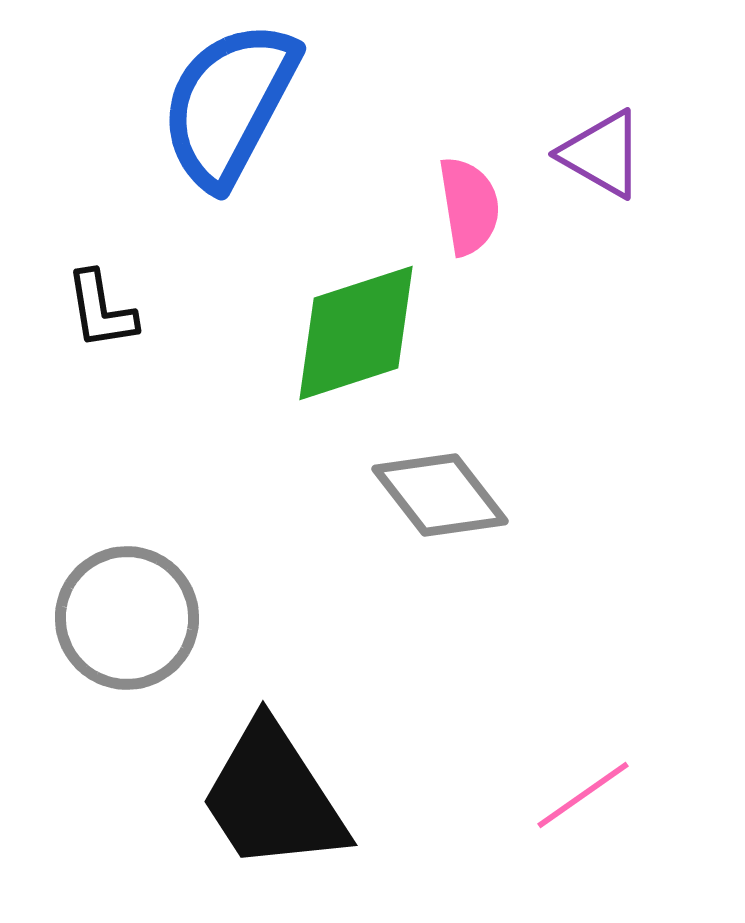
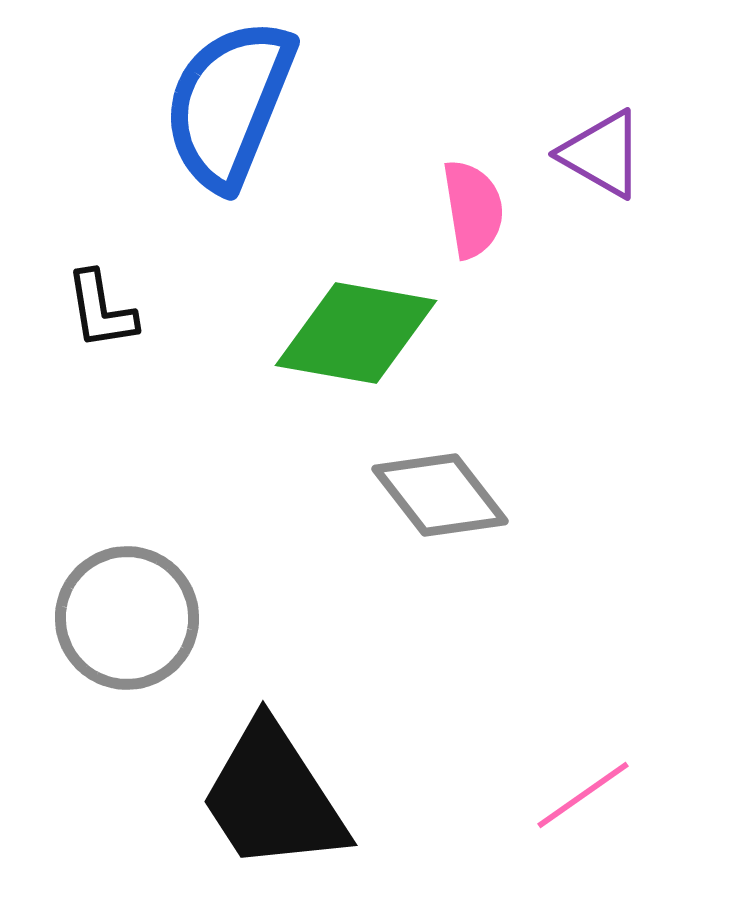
blue semicircle: rotated 6 degrees counterclockwise
pink semicircle: moved 4 px right, 3 px down
green diamond: rotated 28 degrees clockwise
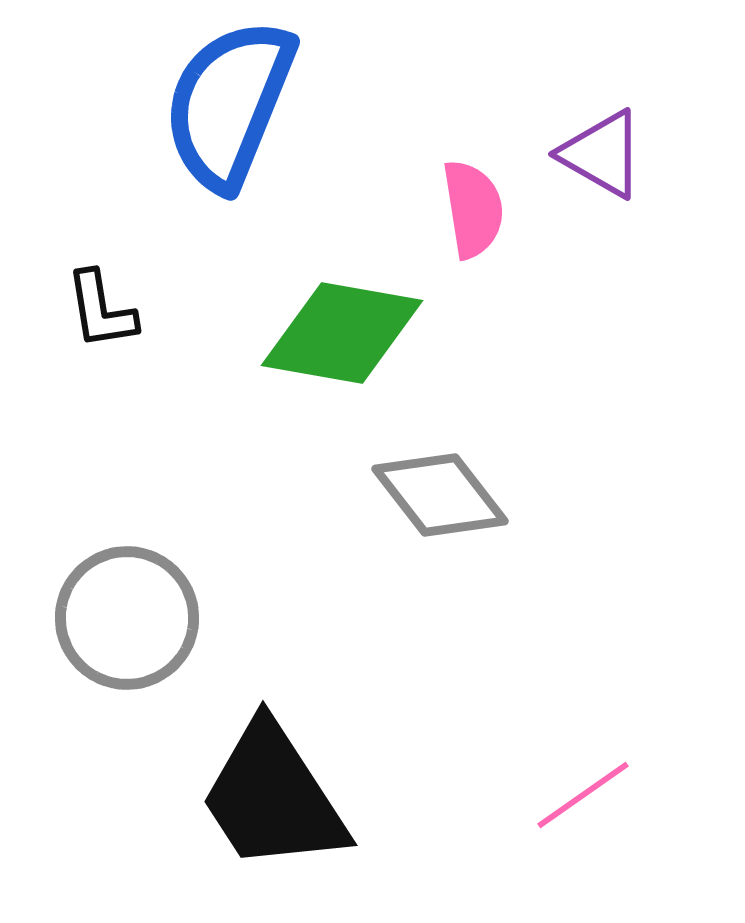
green diamond: moved 14 px left
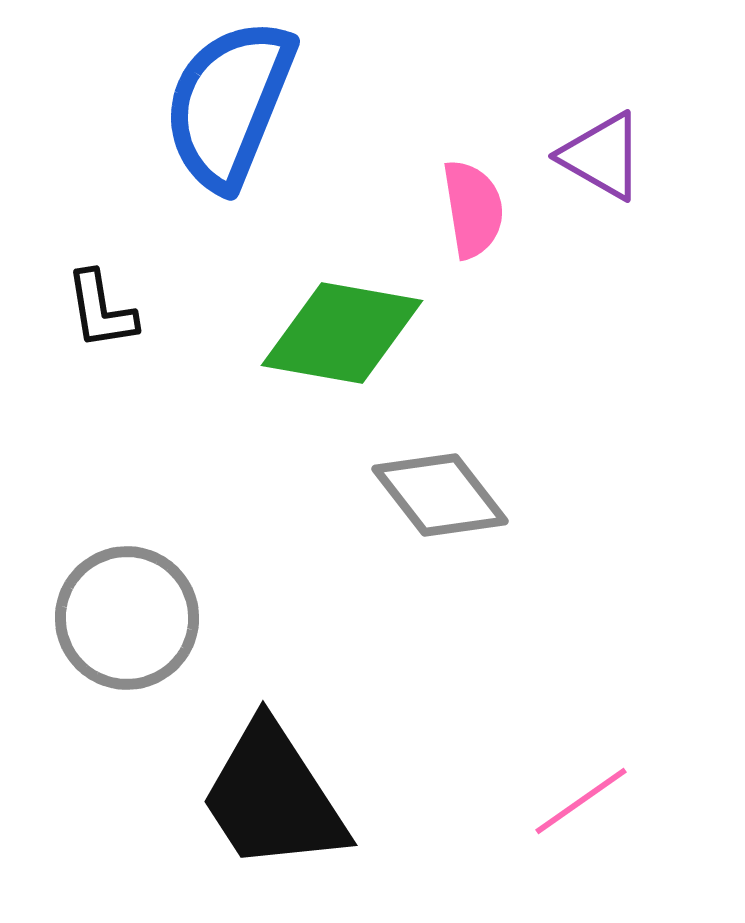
purple triangle: moved 2 px down
pink line: moved 2 px left, 6 px down
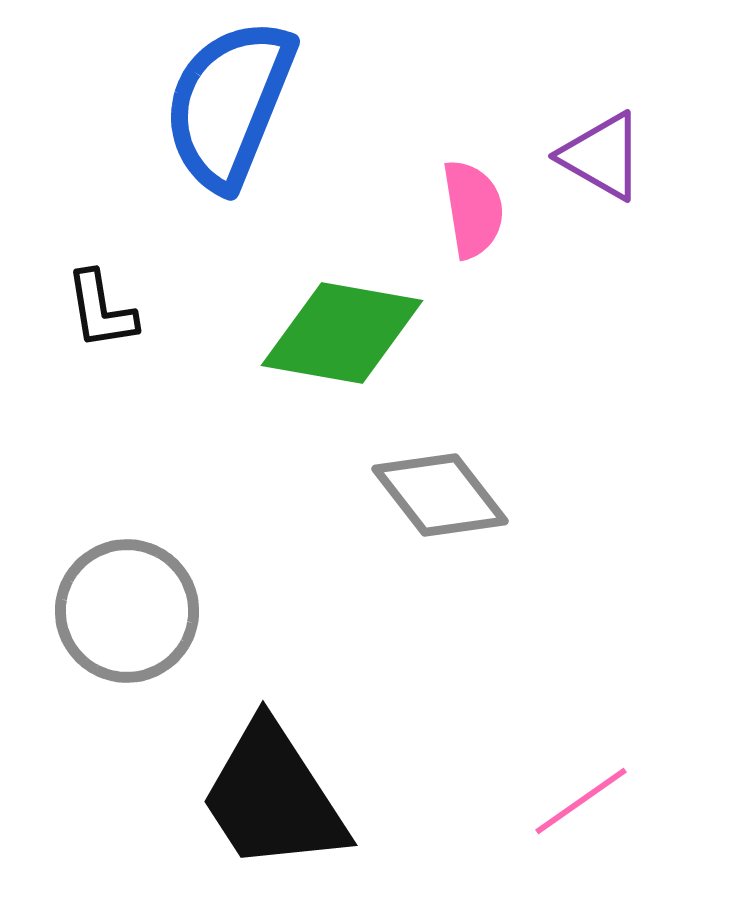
gray circle: moved 7 px up
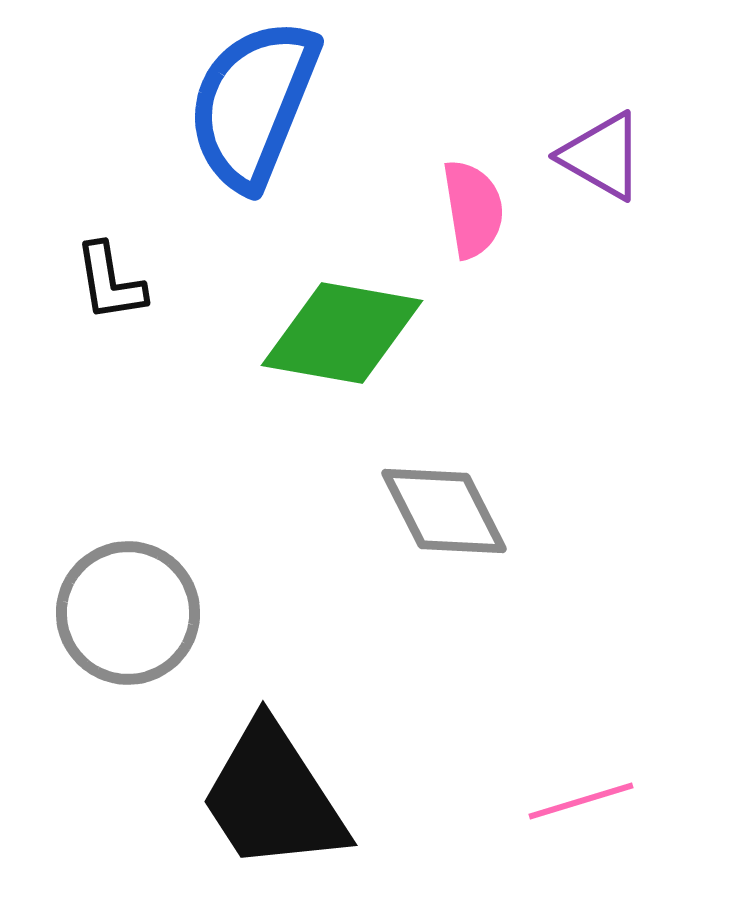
blue semicircle: moved 24 px right
black L-shape: moved 9 px right, 28 px up
gray diamond: moved 4 px right, 16 px down; rotated 11 degrees clockwise
gray circle: moved 1 px right, 2 px down
pink line: rotated 18 degrees clockwise
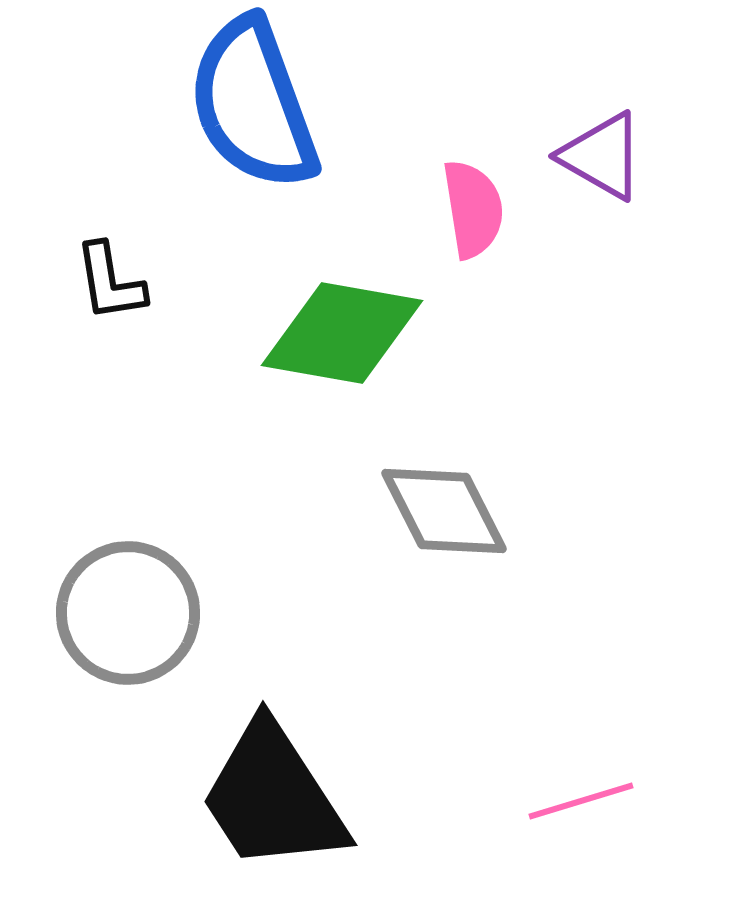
blue semicircle: rotated 42 degrees counterclockwise
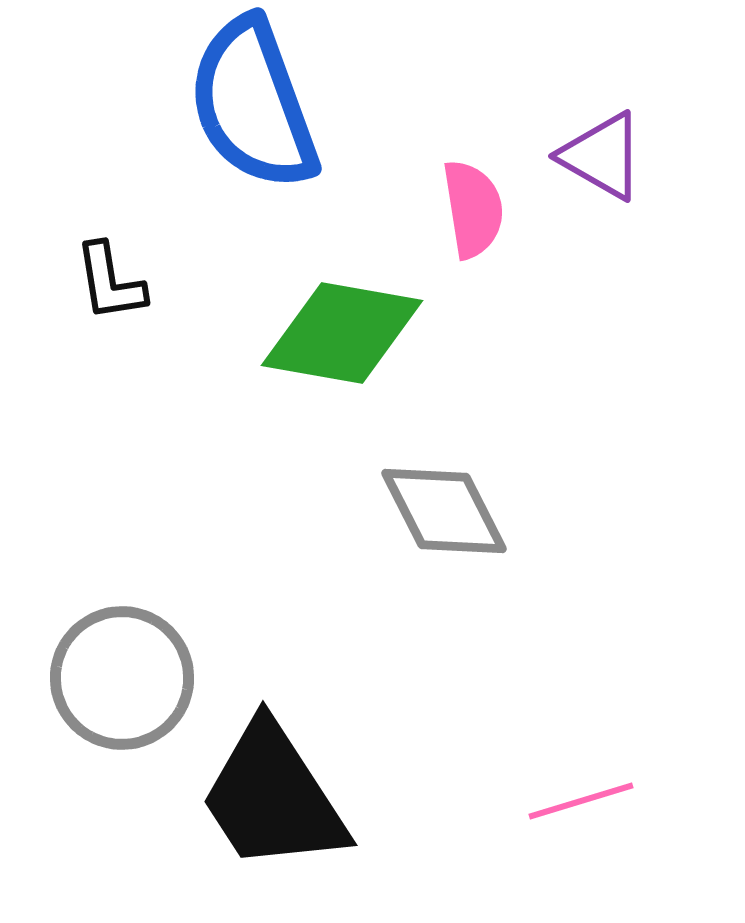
gray circle: moved 6 px left, 65 px down
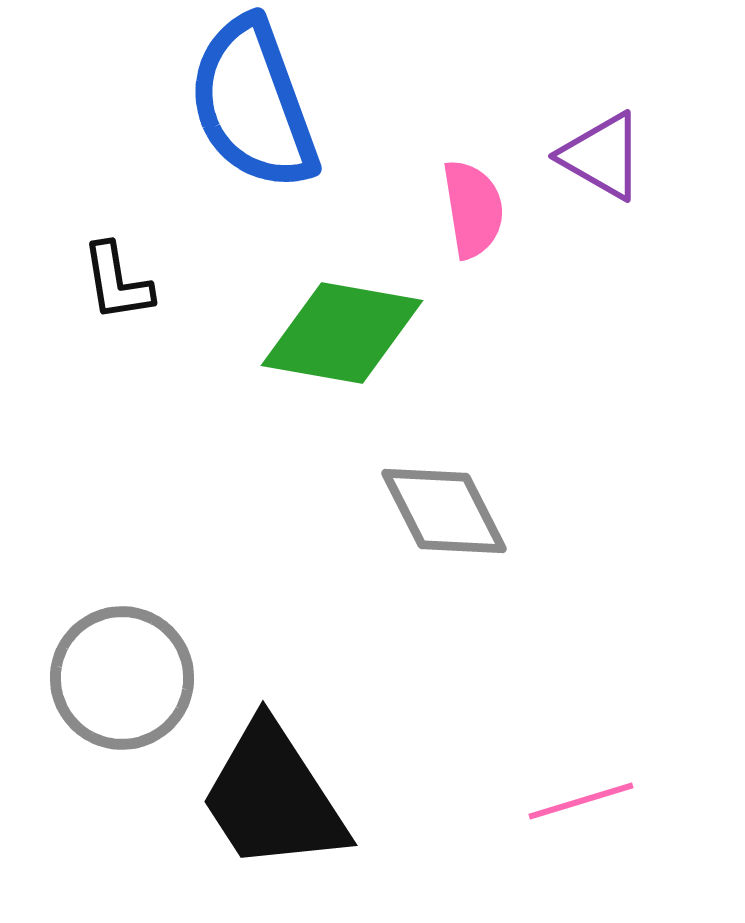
black L-shape: moved 7 px right
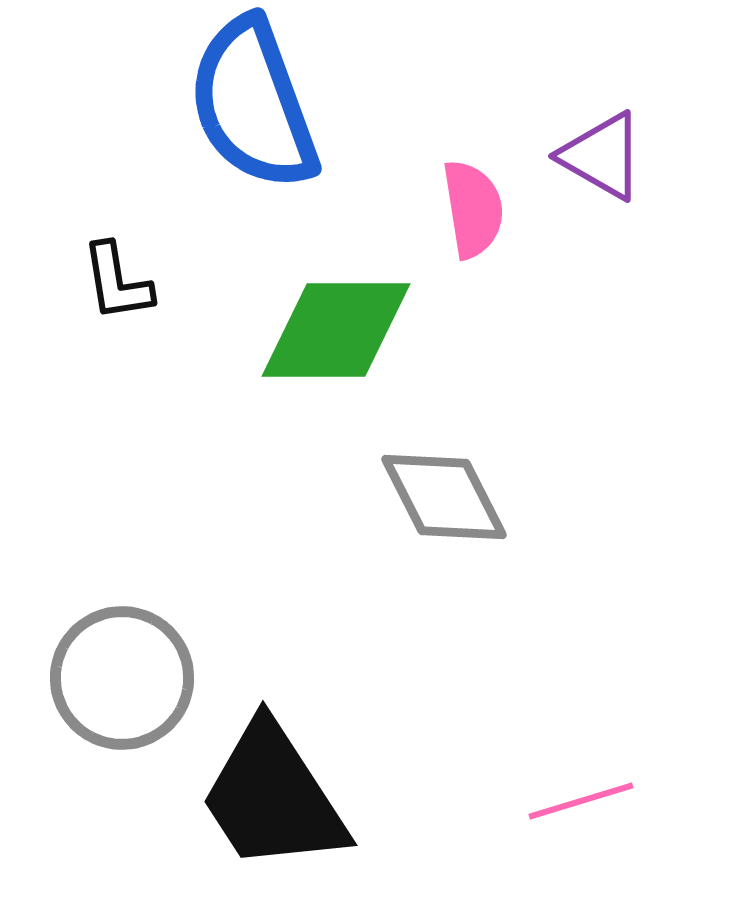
green diamond: moved 6 px left, 3 px up; rotated 10 degrees counterclockwise
gray diamond: moved 14 px up
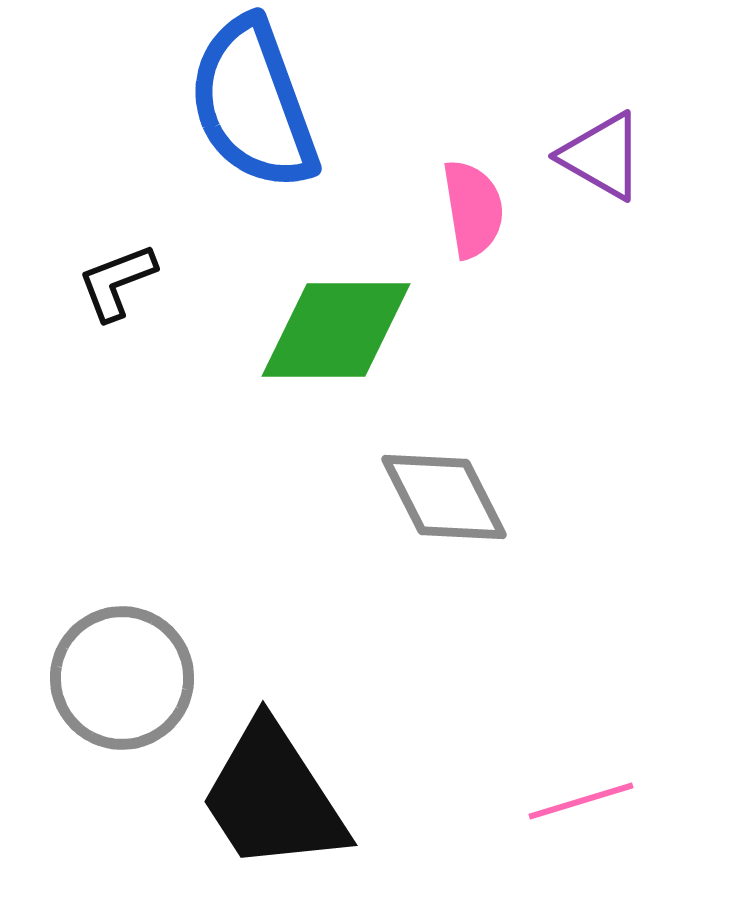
black L-shape: rotated 78 degrees clockwise
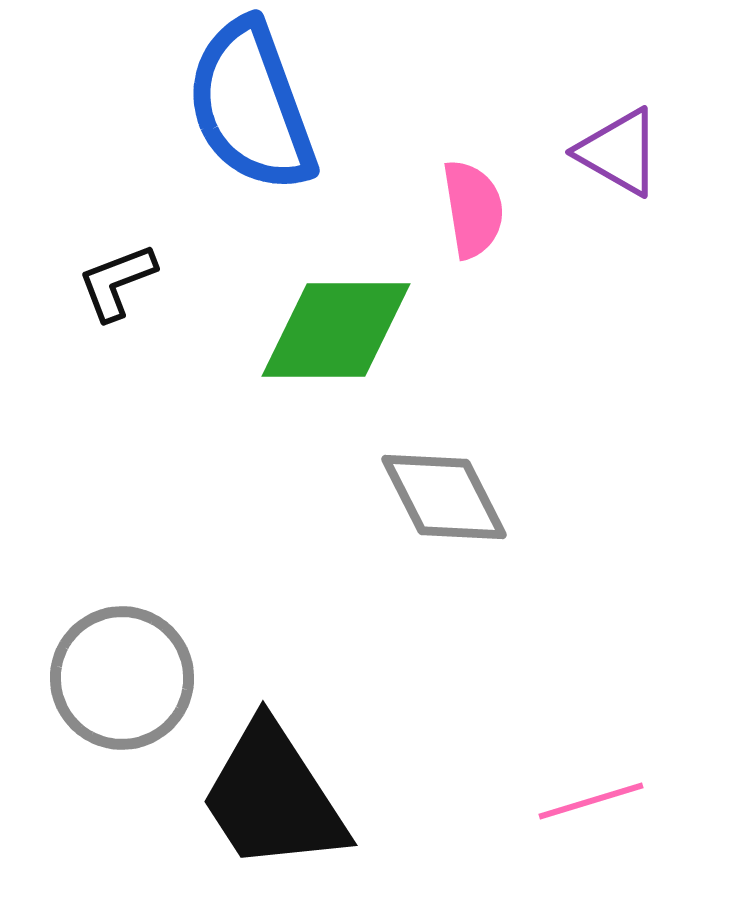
blue semicircle: moved 2 px left, 2 px down
purple triangle: moved 17 px right, 4 px up
pink line: moved 10 px right
